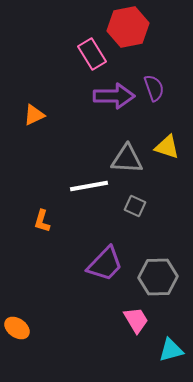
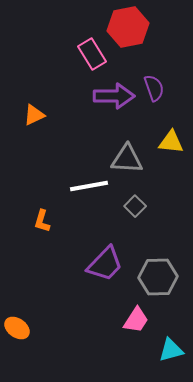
yellow triangle: moved 4 px right, 5 px up; rotated 12 degrees counterclockwise
gray square: rotated 20 degrees clockwise
pink trapezoid: rotated 64 degrees clockwise
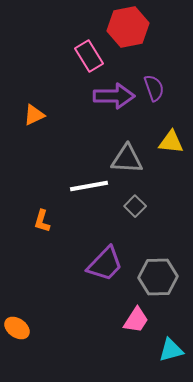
pink rectangle: moved 3 px left, 2 px down
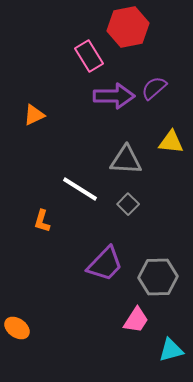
purple semicircle: rotated 112 degrees counterclockwise
gray triangle: moved 1 px left, 1 px down
white line: moved 9 px left, 3 px down; rotated 42 degrees clockwise
gray square: moved 7 px left, 2 px up
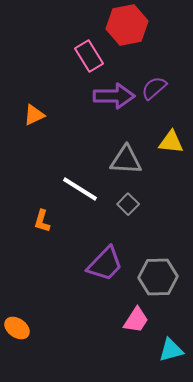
red hexagon: moved 1 px left, 2 px up
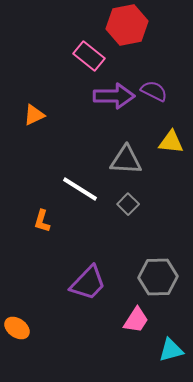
pink rectangle: rotated 20 degrees counterclockwise
purple semicircle: moved 3 px down; rotated 68 degrees clockwise
purple trapezoid: moved 17 px left, 19 px down
